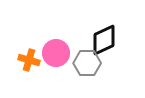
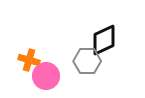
pink circle: moved 10 px left, 23 px down
gray hexagon: moved 2 px up
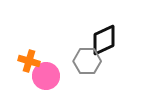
orange cross: moved 1 px down
